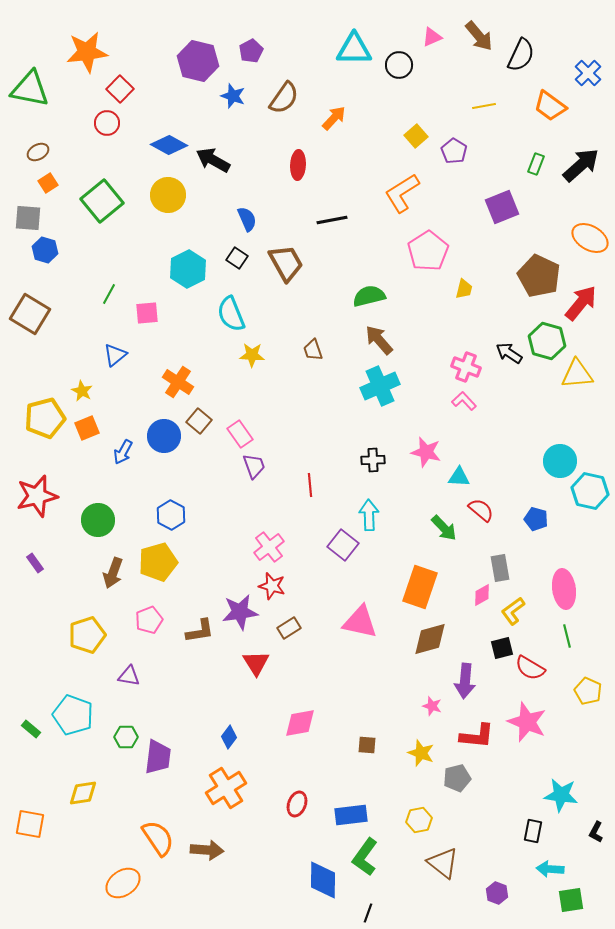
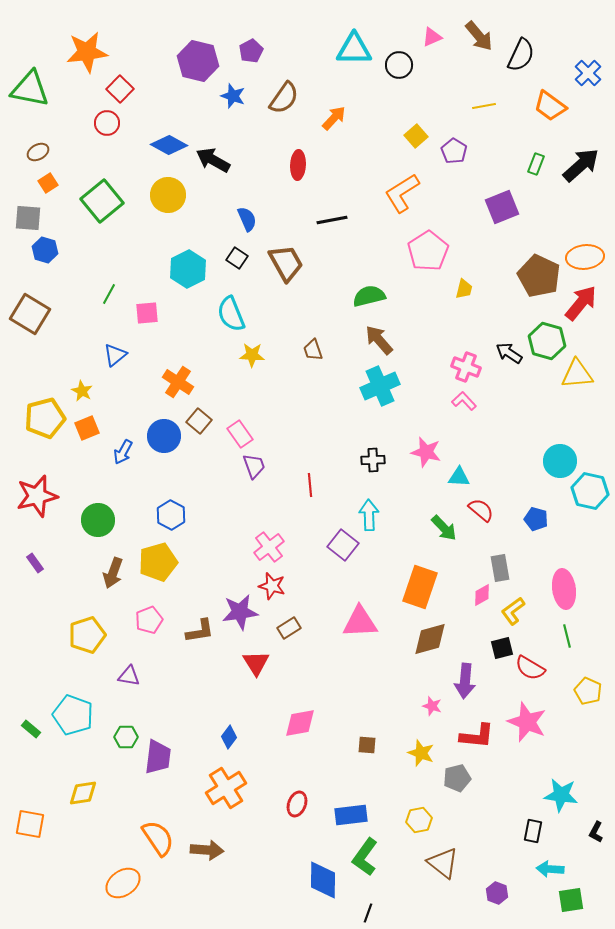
orange ellipse at (590, 238): moved 5 px left, 19 px down; rotated 36 degrees counterclockwise
pink triangle at (360, 622): rotated 15 degrees counterclockwise
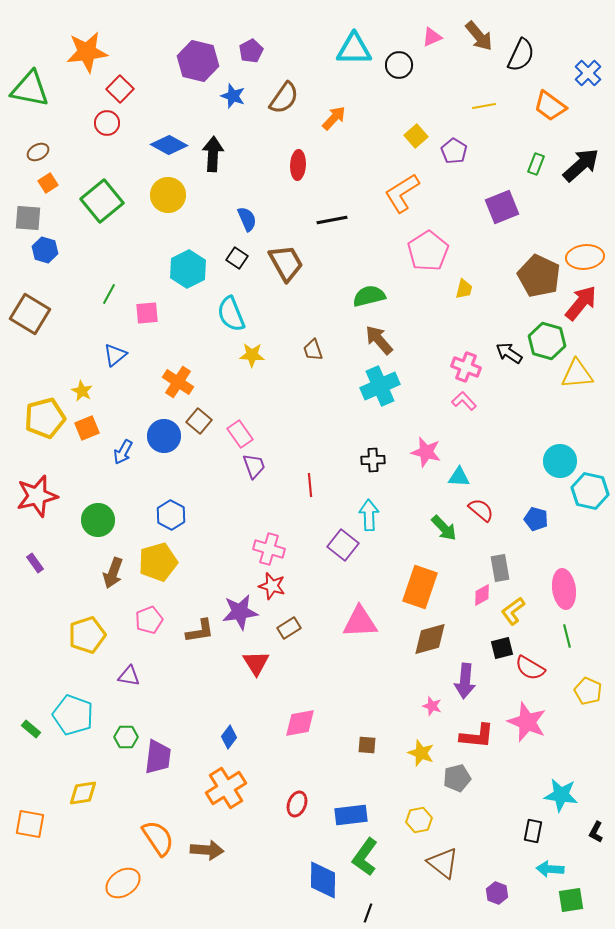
black arrow at (213, 160): moved 6 px up; rotated 64 degrees clockwise
pink cross at (269, 547): moved 2 px down; rotated 36 degrees counterclockwise
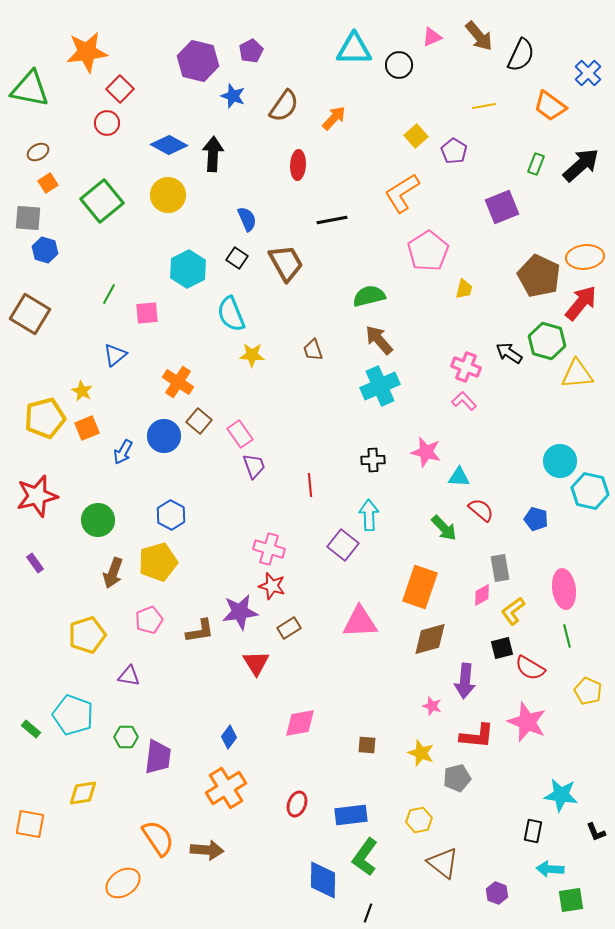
brown semicircle at (284, 98): moved 8 px down
black L-shape at (596, 832): rotated 50 degrees counterclockwise
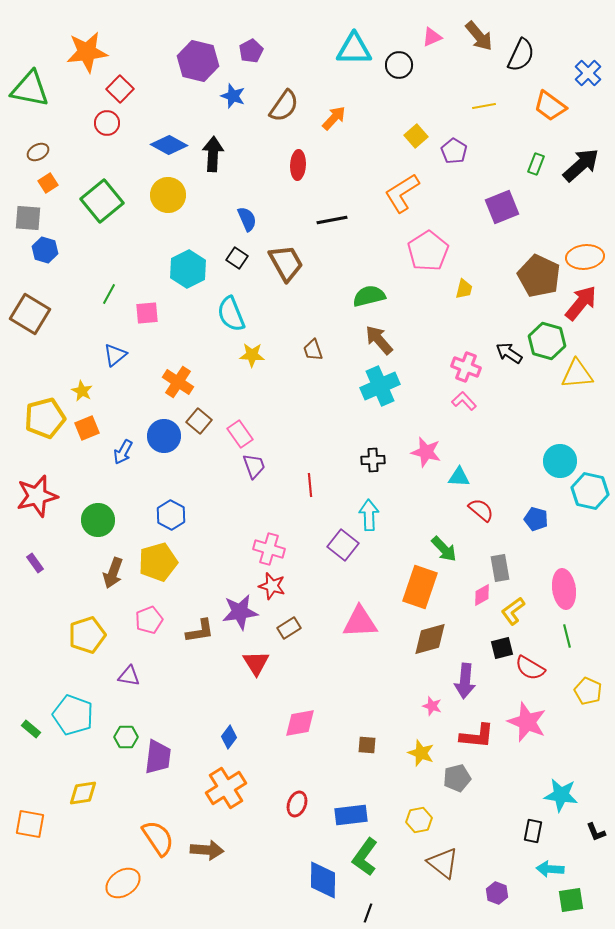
green arrow at (444, 528): moved 21 px down
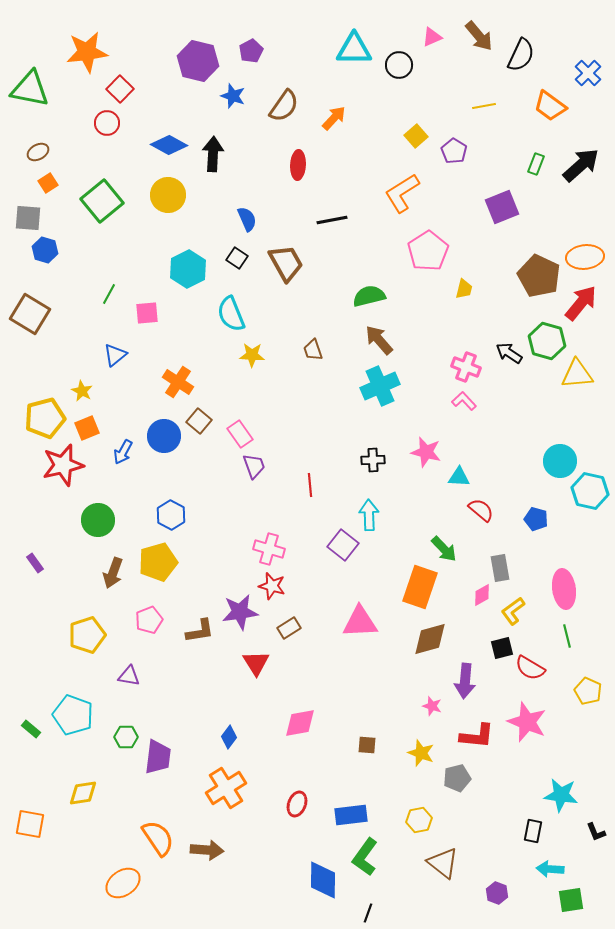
red star at (37, 496): moved 26 px right, 31 px up
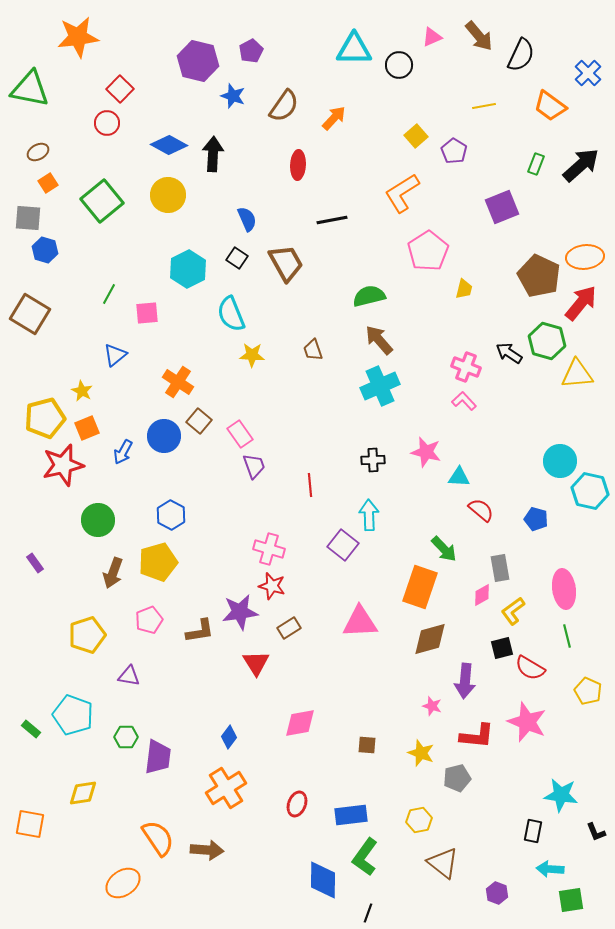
orange star at (87, 52): moved 9 px left, 15 px up
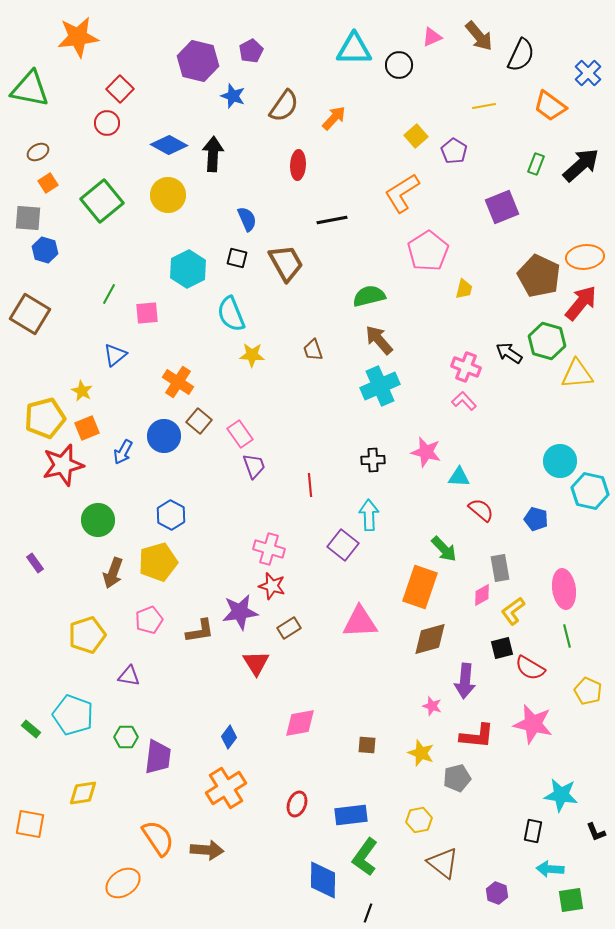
black square at (237, 258): rotated 20 degrees counterclockwise
pink star at (527, 722): moved 6 px right, 2 px down; rotated 9 degrees counterclockwise
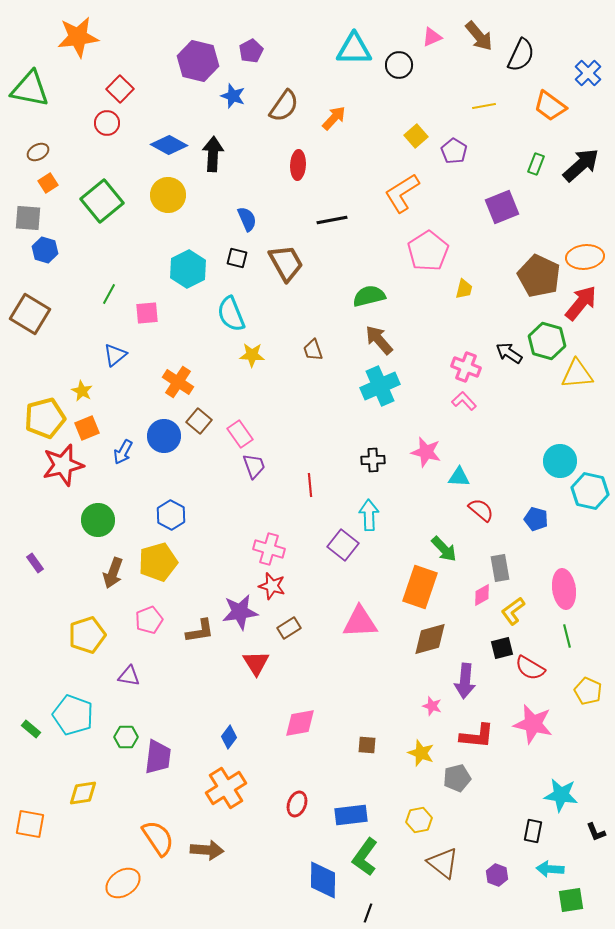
purple hexagon at (497, 893): moved 18 px up
